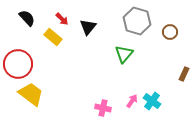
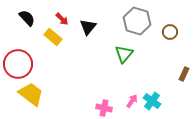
pink cross: moved 1 px right
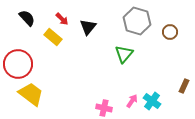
brown rectangle: moved 12 px down
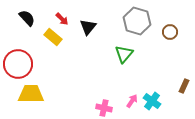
yellow trapezoid: rotated 36 degrees counterclockwise
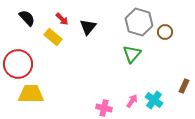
gray hexagon: moved 2 px right, 1 px down
brown circle: moved 5 px left
green triangle: moved 8 px right
cyan cross: moved 2 px right, 1 px up
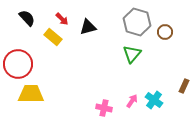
gray hexagon: moved 2 px left
black triangle: rotated 36 degrees clockwise
